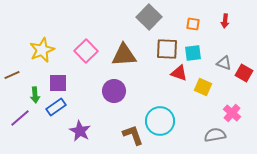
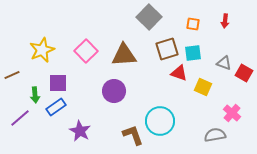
brown square: rotated 20 degrees counterclockwise
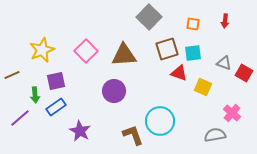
purple square: moved 2 px left, 2 px up; rotated 12 degrees counterclockwise
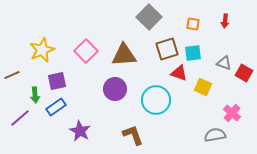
purple square: moved 1 px right
purple circle: moved 1 px right, 2 px up
cyan circle: moved 4 px left, 21 px up
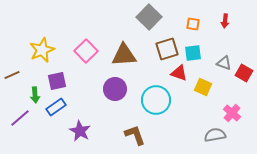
brown L-shape: moved 2 px right
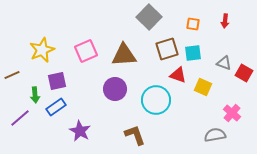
pink square: rotated 20 degrees clockwise
red triangle: moved 1 px left, 2 px down
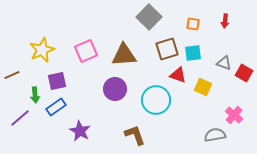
pink cross: moved 2 px right, 2 px down
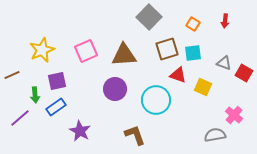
orange square: rotated 24 degrees clockwise
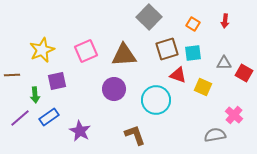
gray triangle: rotated 21 degrees counterclockwise
brown line: rotated 21 degrees clockwise
purple circle: moved 1 px left
blue rectangle: moved 7 px left, 10 px down
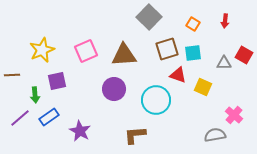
red square: moved 18 px up
brown L-shape: rotated 75 degrees counterclockwise
